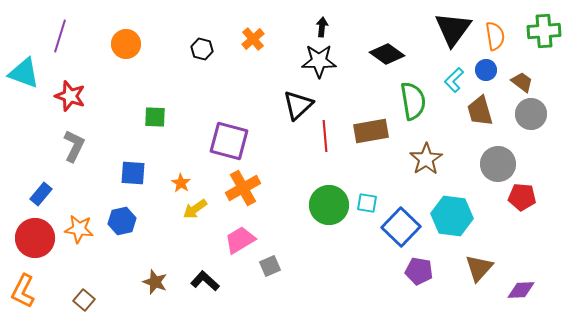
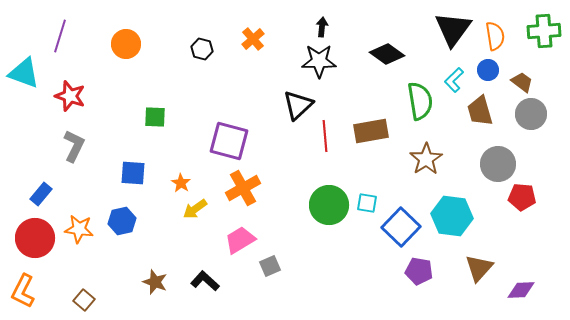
blue circle at (486, 70): moved 2 px right
green semicircle at (413, 101): moved 7 px right
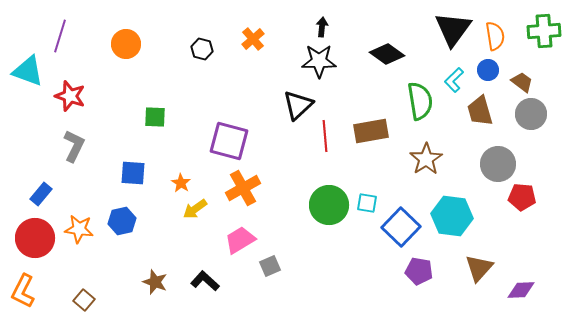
cyan triangle at (24, 73): moved 4 px right, 2 px up
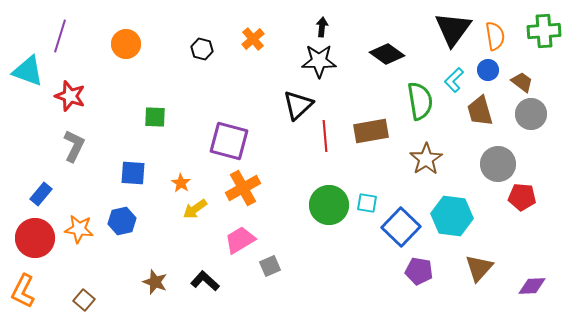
purple diamond at (521, 290): moved 11 px right, 4 px up
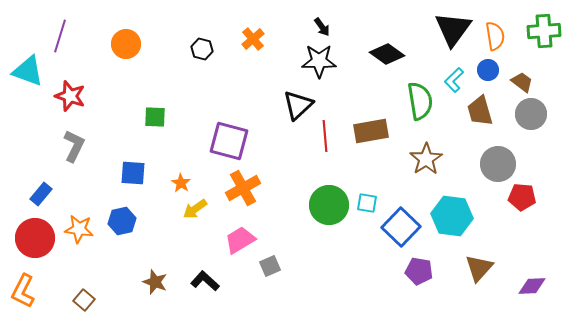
black arrow at (322, 27): rotated 138 degrees clockwise
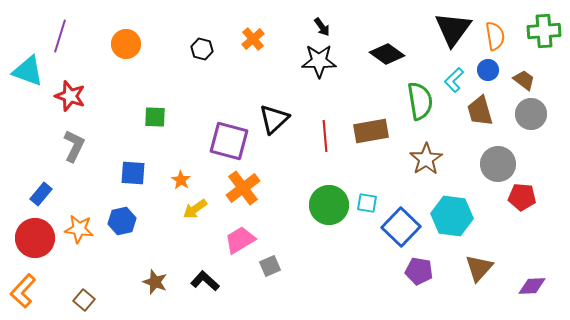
brown trapezoid at (522, 82): moved 2 px right, 2 px up
black triangle at (298, 105): moved 24 px left, 14 px down
orange star at (181, 183): moved 3 px up
orange cross at (243, 188): rotated 8 degrees counterclockwise
orange L-shape at (23, 291): rotated 16 degrees clockwise
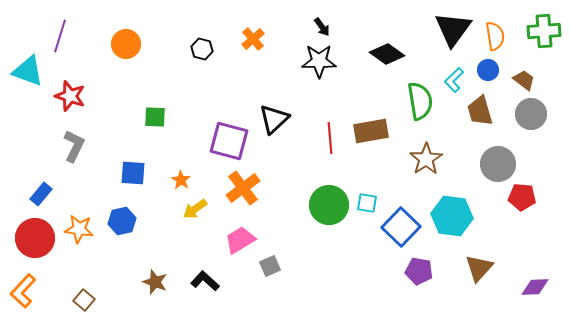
red line at (325, 136): moved 5 px right, 2 px down
purple diamond at (532, 286): moved 3 px right, 1 px down
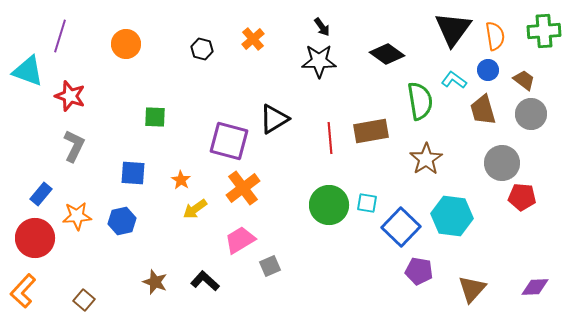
cyan L-shape at (454, 80): rotated 80 degrees clockwise
brown trapezoid at (480, 111): moved 3 px right, 1 px up
black triangle at (274, 119): rotated 12 degrees clockwise
gray circle at (498, 164): moved 4 px right, 1 px up
orange star at (79, 229): moved 2 px left, 13 px up; rotated 12 degrees counterclockwise
brown triangle at (479, 268): moved 7 px left, 21 px down
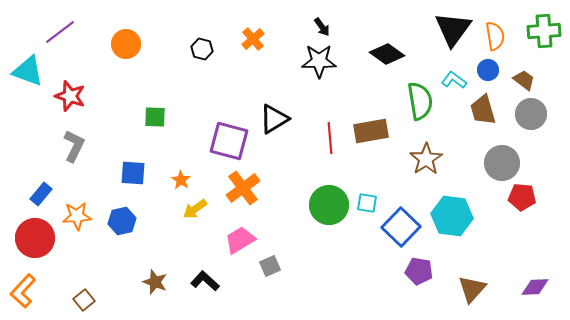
purple line at (60, 36): moved 4 px up; rotated 36 degrees clockwise
brown square at (84, 300): rotated 10 degrees clockwise
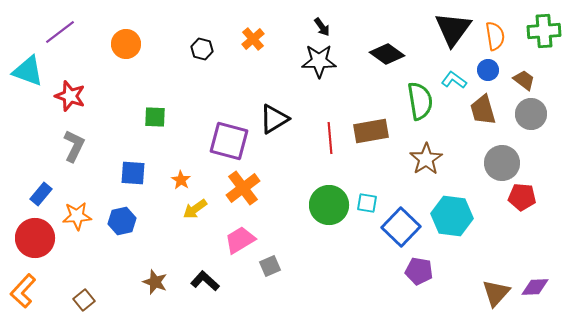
brown triangle at (472, 289): moved 24 px right, 4 px down
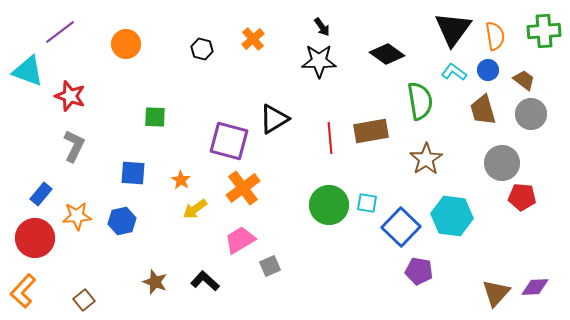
cyan L-shape at (454, 80): moved 8 px up
